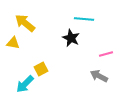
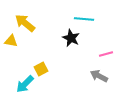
yellow triangle: moved 2 px left, 2 px up
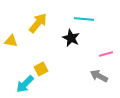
yellow arrow: moved 13 px right; rotated 90 degrees clockwise
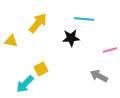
black star: rotated 30 degrees counterclockwise
pink line: moved 4 px right, 4 px up
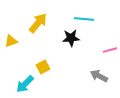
yellow triangle: rotated 32 degrees counterclockwise
yellow square: moved 2 px right, 2 px up
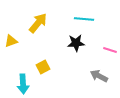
black star: moved 5 px right, 5 px down
pink line: rotated 32 degrees clockwise
cyan arrow: moved 2 px left; rotated 48 degrees counterclockwise
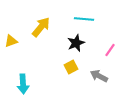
yellow arrow: moved 3 px right, 4 px down
black star: rotated 18 degrees counterclockwise
pink line: rotated 72 degrees counterclockwise
yellow square: moved 28 px right
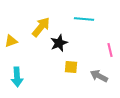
black star: moved 17 px left
pink line: rotated 48 degrees counterclockwise
yellow square: rotated 32 degrees clockwise
cyan arrow: moved 6 px left, 7 px up
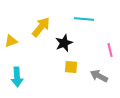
black star: moved 5 px right
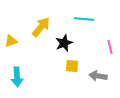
pink line: moved 3 px up
yellow square: moved 1 px right, 1 px up
gray arrow: moved 1 px left; rotated 18 degrees counterclockwise
